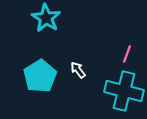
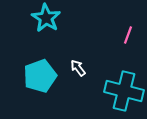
pink line: moved 1 px right, 19 px up
white arrow: moved 2 px up
cyan pentagon: rotated 12 degrees clockwise
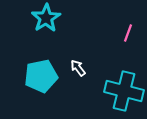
cyan star: rotated 8 degrees clockwise
pink line: moved 2 px up
cyan pentagon: moved 1 px right; rotated 8 degrees clockwise
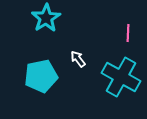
pink line: rotated 18 degrees counterclockwise
white arrow: moved 9 px up
cyan cross: moved 3 px left, 14 px up; rotated 15 degrees clockwise
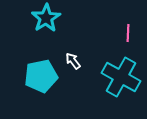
white arrow: moved 5 px left, 2 px down
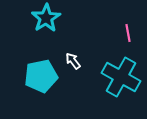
pink line: rotated 12 degrees counterclockwise
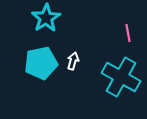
white arrow: rotated 54 degrees clockwise
cyan pentagon: moved 13 px up
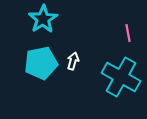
cyan star: moved 3 px left, 1 px down
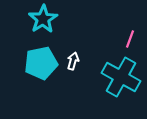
pink line: moved 2 px right, 6 px down; rotated 30 degrees clockwise
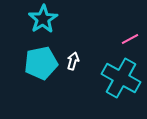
pink line: rotated 42 degrees clockwise
cyan cross: moved 1 px down
